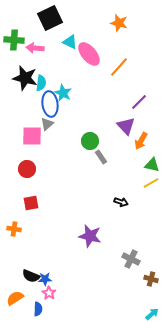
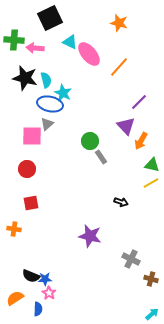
cyan semicircle: moved 5 px right, 3 px up; rotated 21 degrees counterclockwise
blue ellipse: rotated 70 degrees counterclockwise
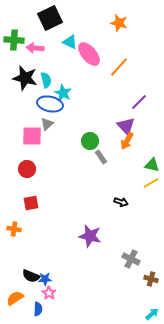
orange arrow: moved 14 px left
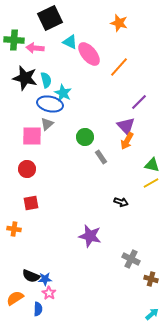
green circle: moved 5 px left, 4 px up
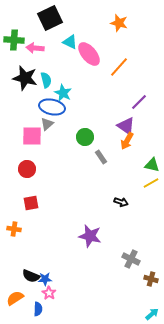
blue ellipse: moved 2 px right, 3 px down
purple triangle: rotated 12 degrees counterclockwise
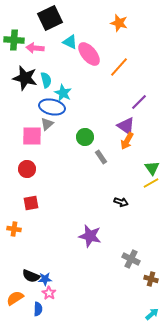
green triangle: moved 3 px down; rotated 42 degrees clockwise
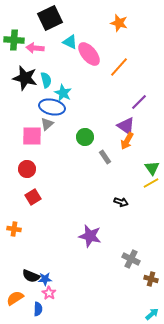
gray rectangle: moved 4 px right
red square: moved 2 px right, 6 px up; rotated 21 degrees counterclockwise
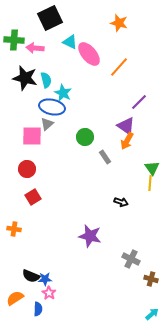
yellow line: moved 1 px left; rotated 56 degrees counterclockwise
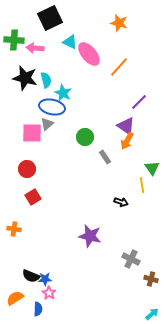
pink square: moved 3 px up
yellow line: moved 8 px left, 2 px down; rotated 14 degrees counterclockwise
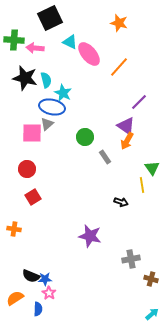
gray cross: rotated 36 degrees counterclockwise
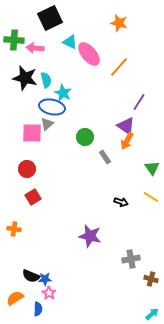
purple line: rotated 12 degrees counterclockwise
yellow line: moved 9 px right, 12 px down; rotated 49 degrees counterclockwise
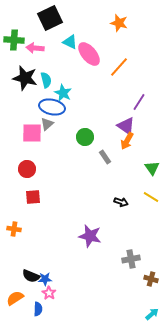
red square: rotated 28 degrees clockwise
